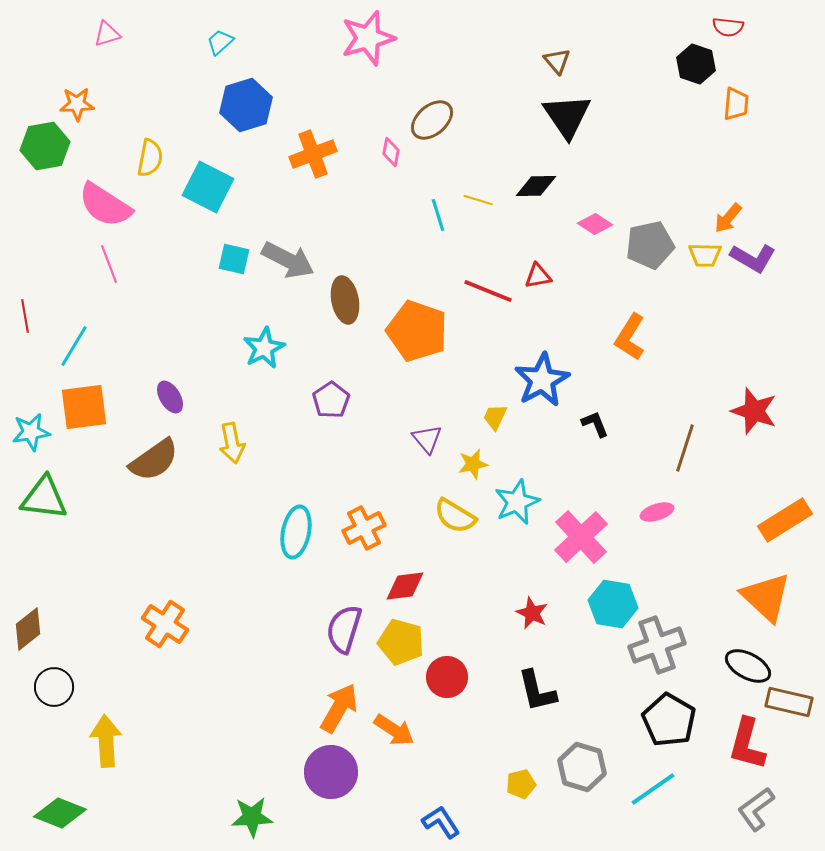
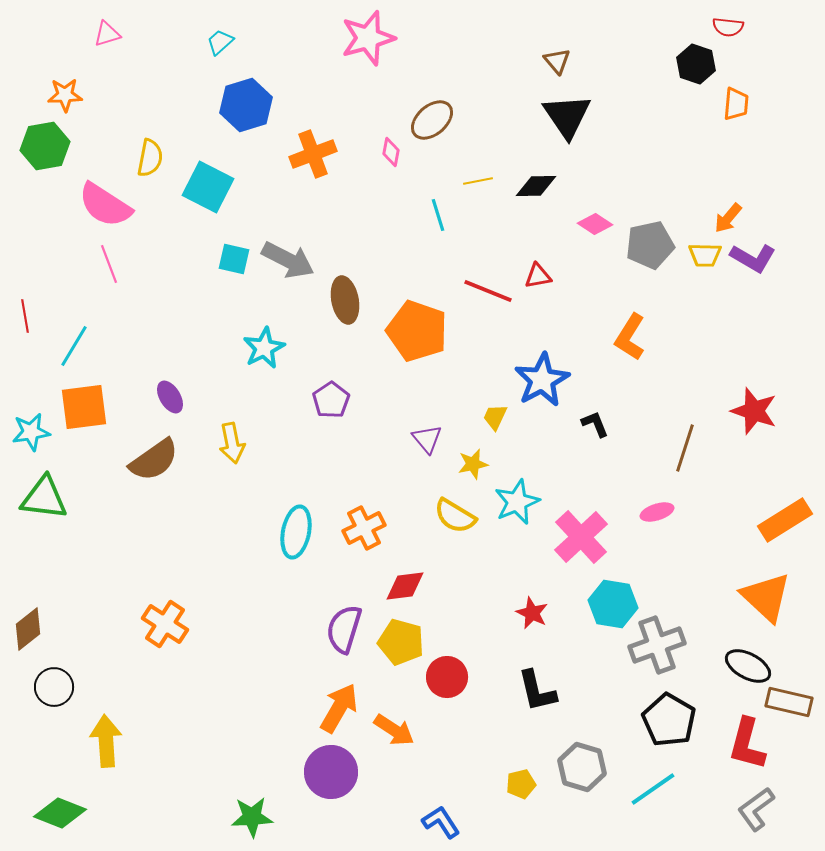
orange star at (77, 104): moved 12 px left, 9 px up
yellow line at (478, 200): moved 19 px up; rotated 28 degrees counterclockwise
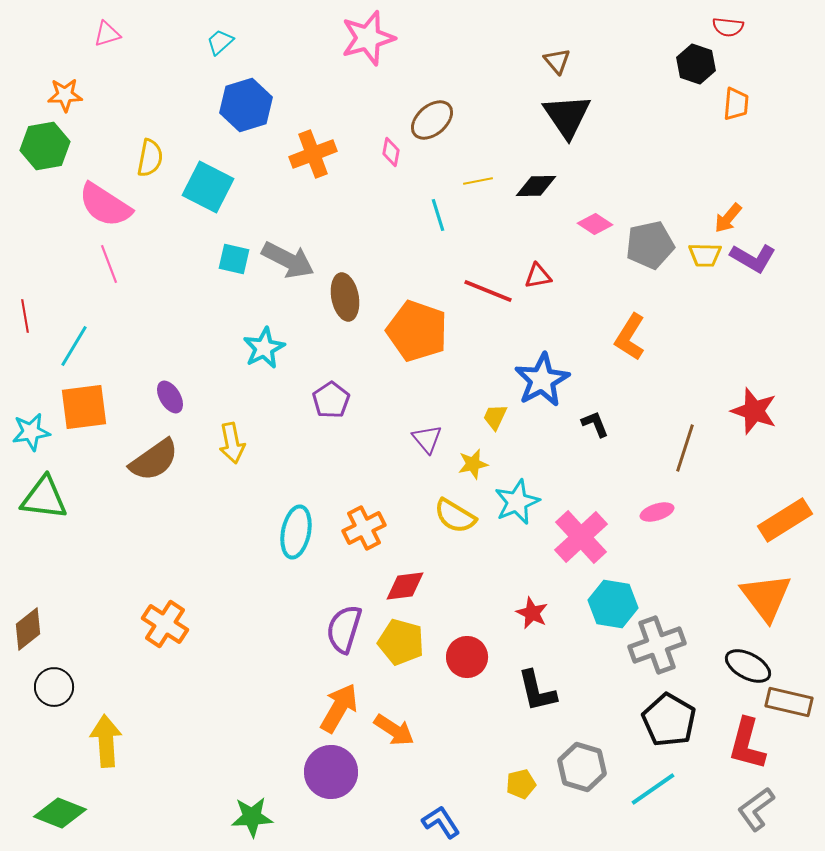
brown ellipse at (345, 300): moved 3 px up
orange triangle at (766, 597): rotated 10 degrees clockwise
red circle at (447, 677): moved 20 px right, 20 px up
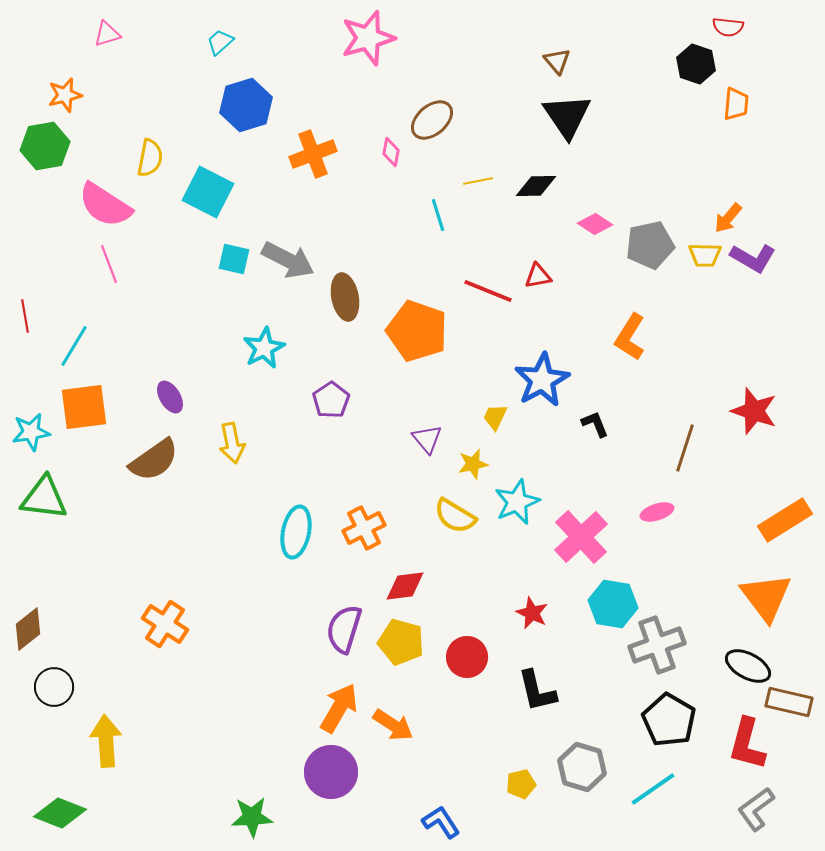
orange star at (65, 95): rotated 12 degrees counterclockwise
cyan square at (208, 187): moved 5 px down
orange arrow at (394, 730): moved 1 px left, 5 px up
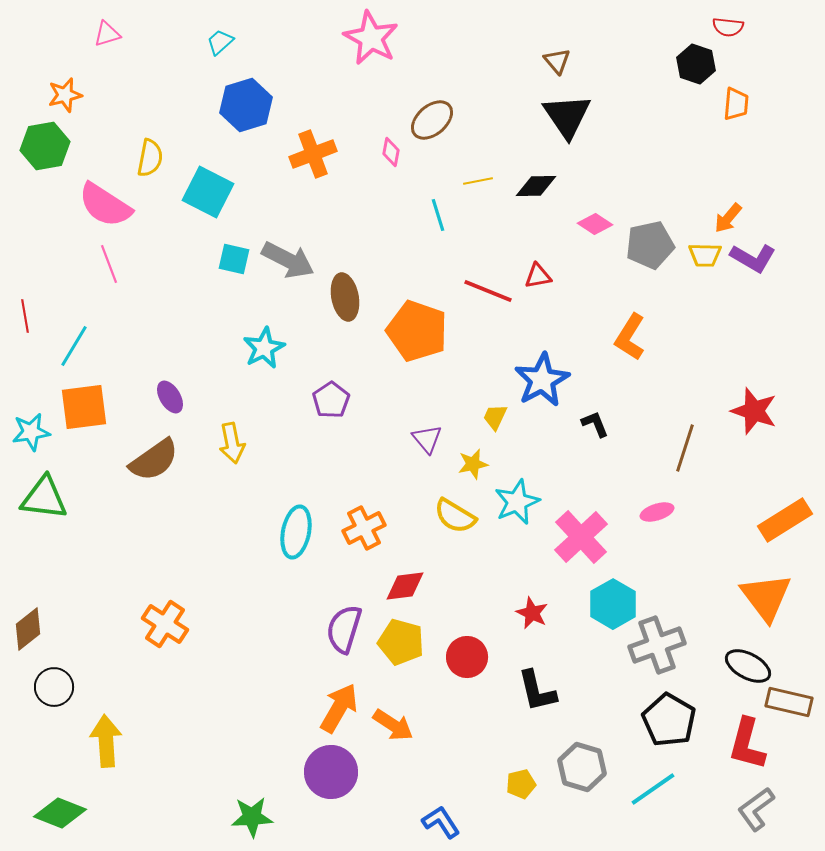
pink star at (368, 38): moved 3 px right; rotated 28 degrees counterclockwise
cyan hexagon at (613, 604): rotated 21 degrees clockwise
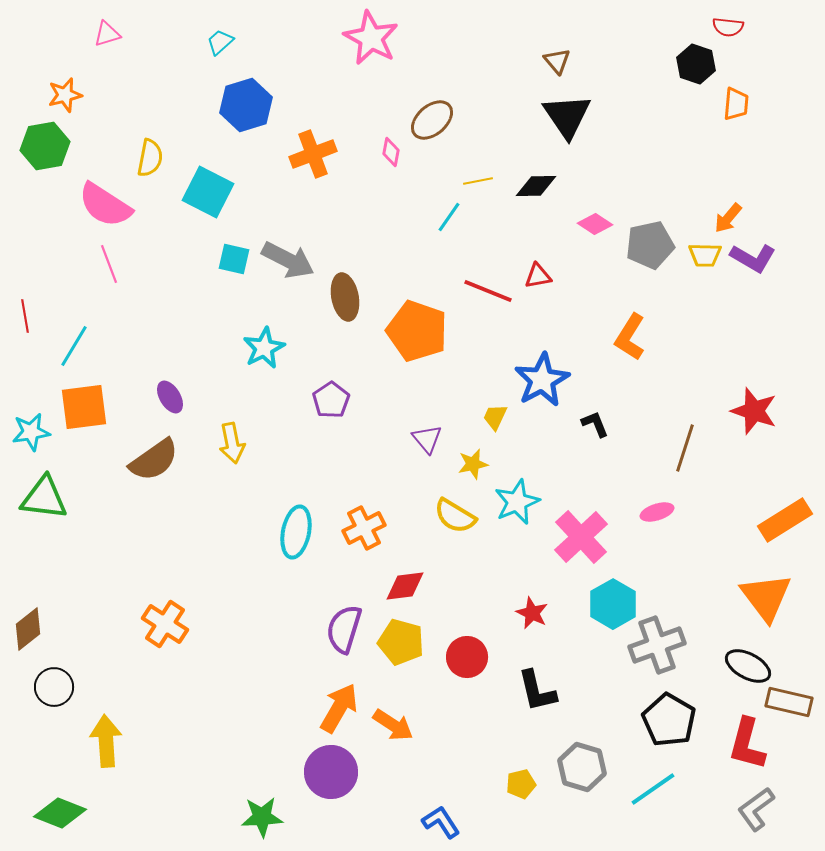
cyan line at (438, 215): moved 11 px right, 2 px down; rotated 52 degrees clockwise
green star at (252, 817): moved 10 px right
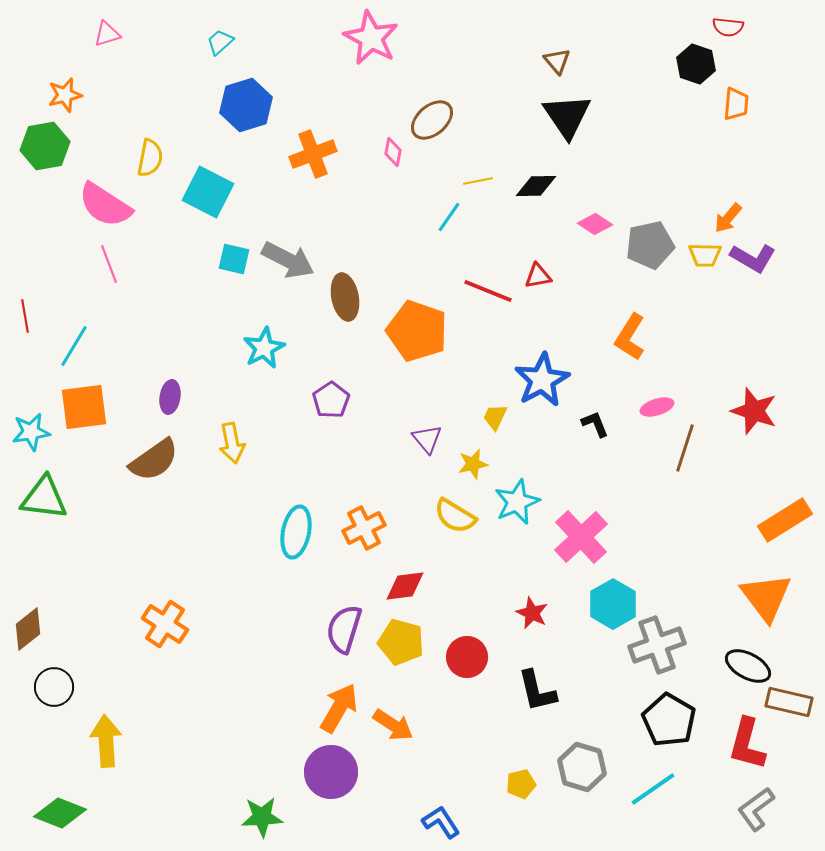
pink diamond at (391, 152): moved 2 px right
purple ellipse at (170, 397): rotated 40 degrees clockwise
pink ellipse at (657, 512): moved 105 px up
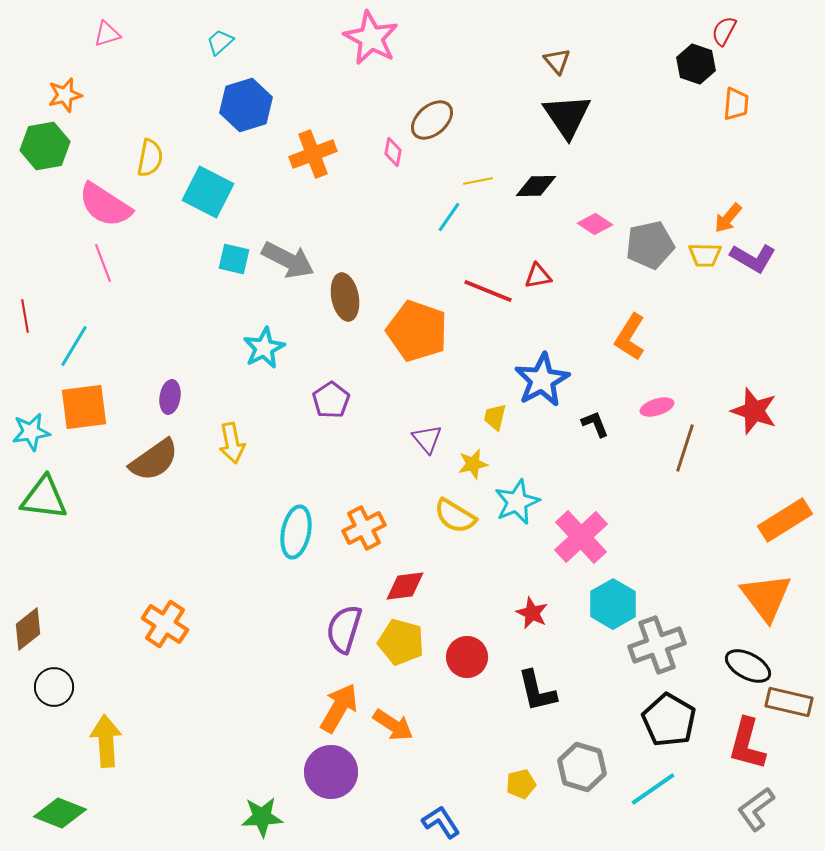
red semicircle at (728, 27): moved 4 px left, 4 px down; rotated 112 degrees clockwise
pink line at (109, 264): moved 6 px left, 1 px up
yellow trapezoid at (495, 417): rotated 12 degrees counterclockwise
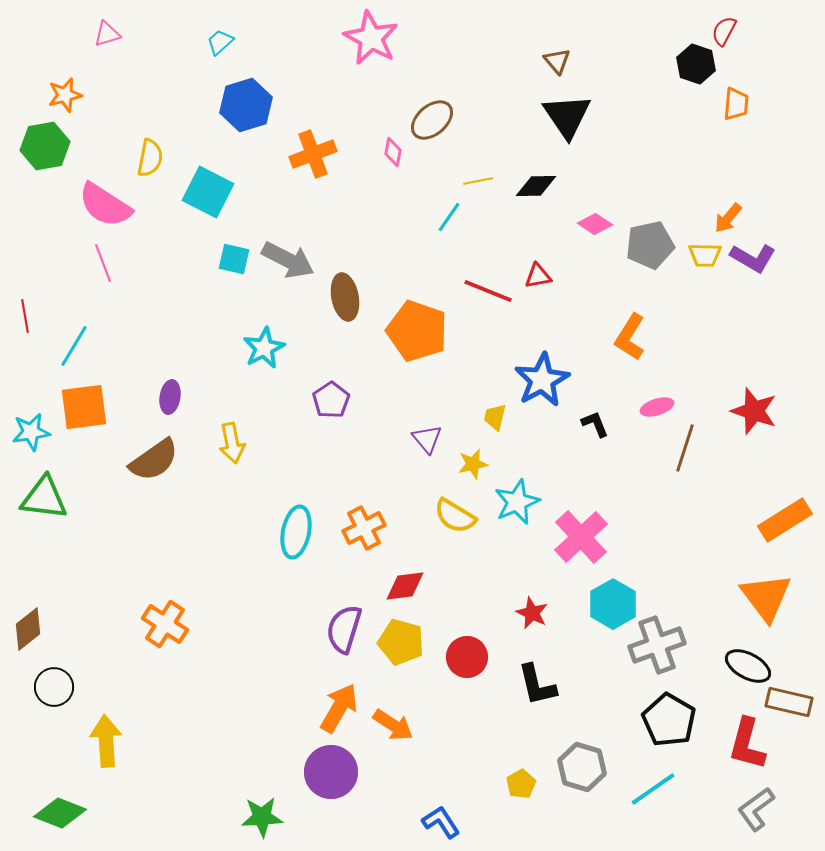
black L-shape at (537, 691): moved 6 px up
yellow pentagon at (521, 784): rotated 16 degrees counterclockwise
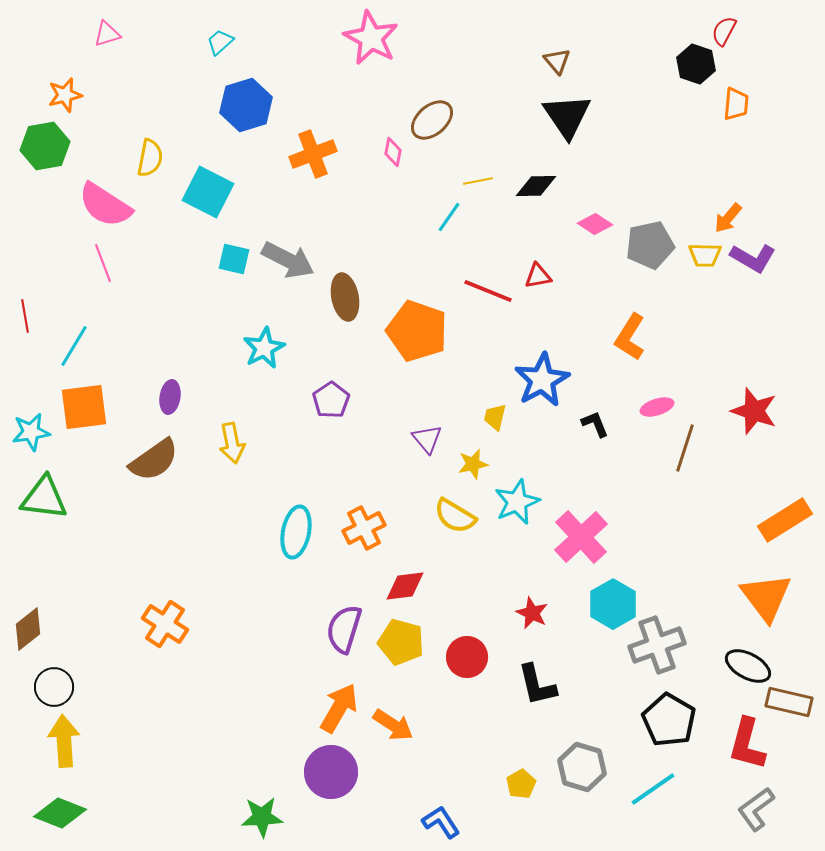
yellow arrow at (106, 741): moved 42 px left
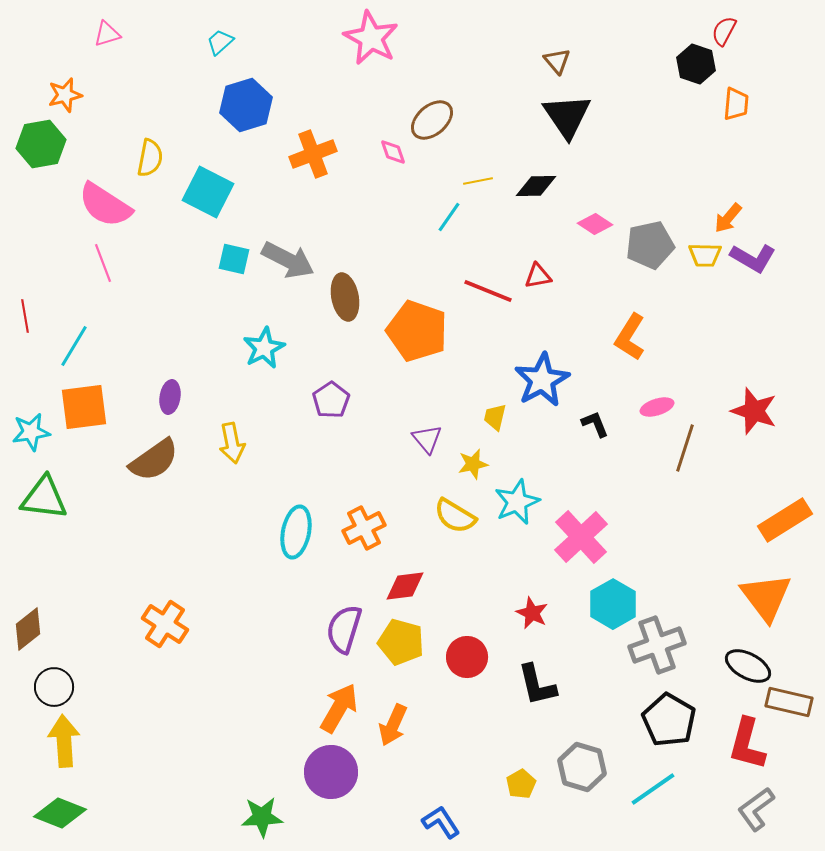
green hexagon at (45, 146): moved 4 px left, 2 px up
pink diamond at (393, 152): rotated 28 degrees counterclockwise
orange arrow at (393, 725): rotated 81 degrees clockwise
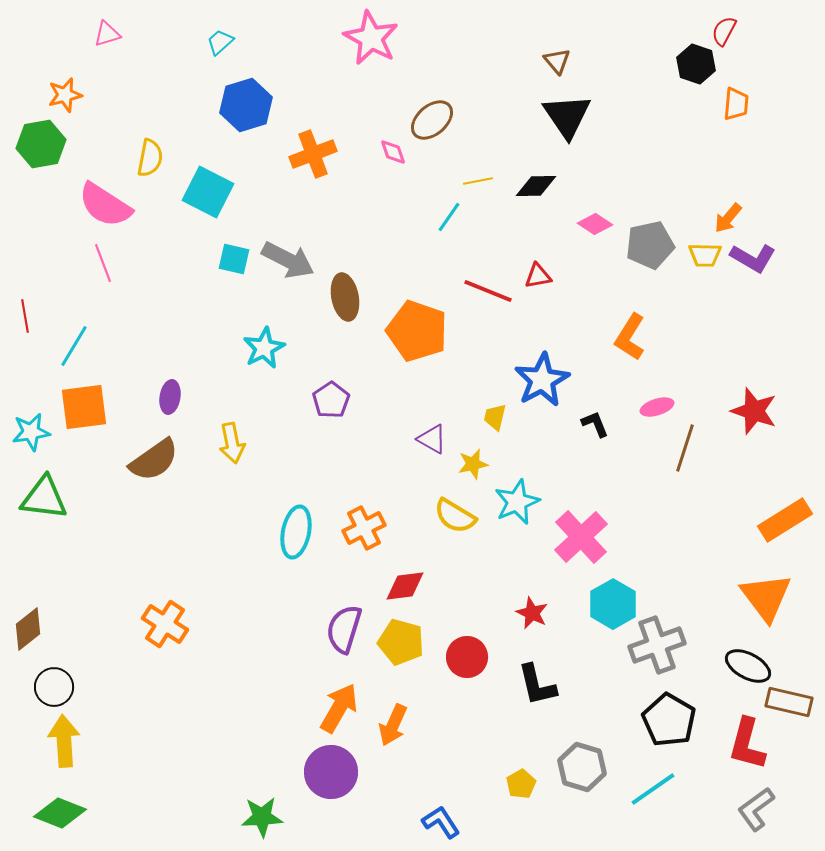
purple triangle at (427, 439): moved 5 px right; rotated 20 degrees counterclockwise
